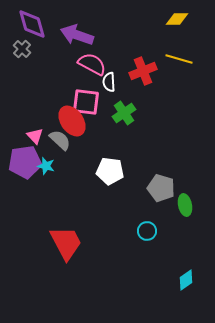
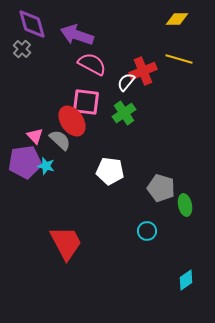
white semicircle: moved 17 px right; rotated 42 degrees clockwise
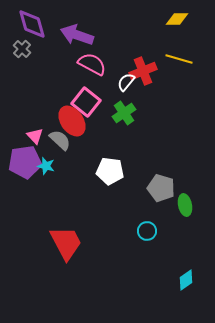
pink square: rotated 32 degrees clockwise
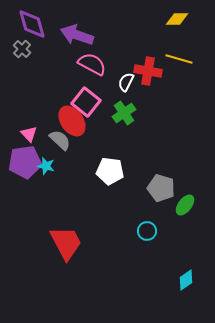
red cross: moved 5 px right; rotated 32 degrees clockwise
white semicircle: rotated 12 degrees counterclockwise
pink triangle: moved 6 px left, 2 px up
green ellipse: rotated 50 degrees clockwise
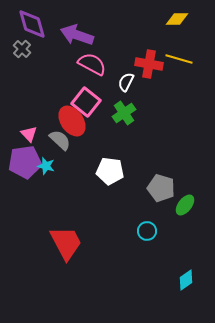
red cross: moved 1 px right, 7 px up
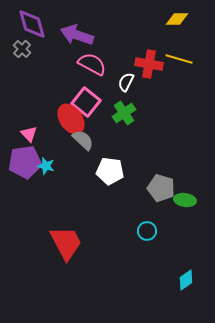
red ellipse: moved 1 px left, 2 px up
gray semicircle: moved 23 px right
green ellipse: moved 5 px up; rotated 60 degrees clockwise
